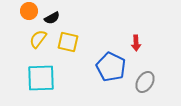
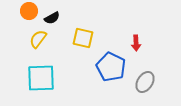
yellow square: moved 15 px right, 4 px up
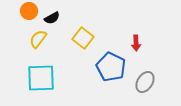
yellow square: rotated 25 degrees clockwise
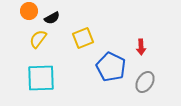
yellow square: rotated 30 degrees clockwise
red arrow: moved 5 px right, 4 px down
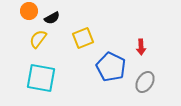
cyan square: rotated 12 degrees clockwise
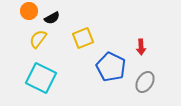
cyan square: rotated 16 degrees clockwise
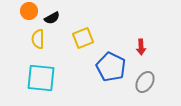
yellow semicircle: rotated 36 degrees counterclockwise
cyan square: rotated 20 degrees counterclockwise
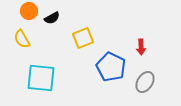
yellow semicircle: moved 16 px left; rotated 30 degrees counterclockwise
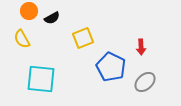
cyan square: moved 1 px down
gray ellipse: rotated 15 degrees clockwise
